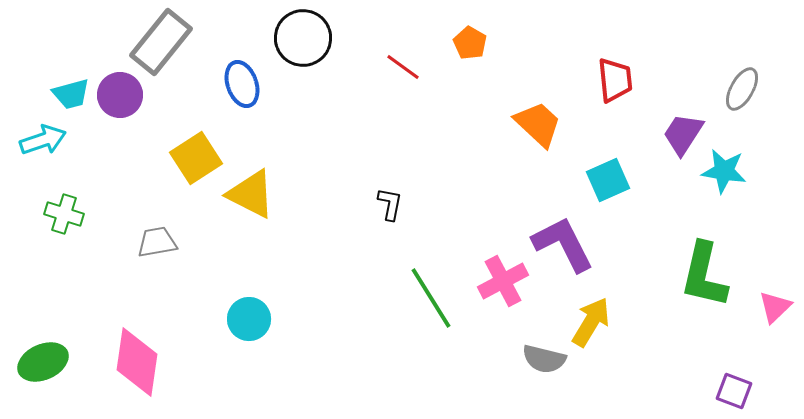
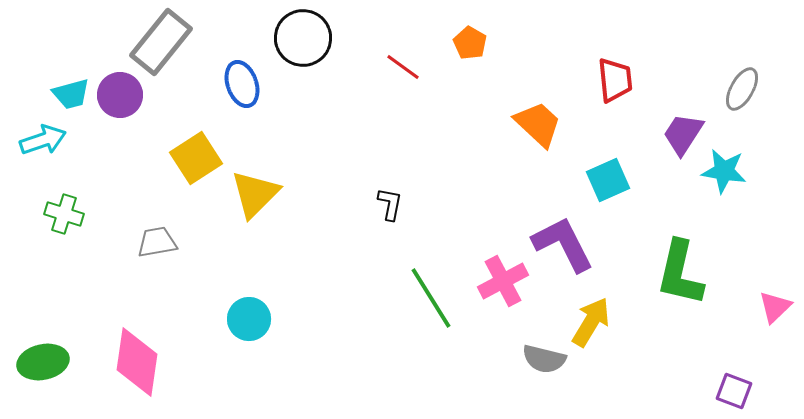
yellow triangle: moved 4 px right; rotated 48 degrees clockwise
green L-shape: moved 24 px left, 2 px up
green ellipse: rotated 12 degrees clockwise
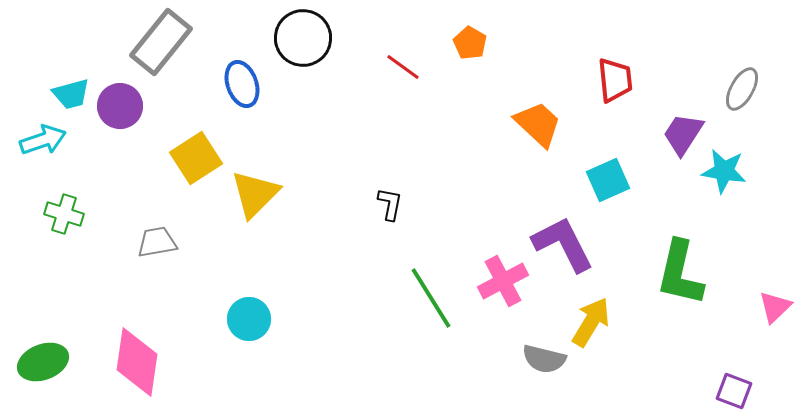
purple circle: moved 11 px down
green ellipse: rotated 9 degrees counterclockwise
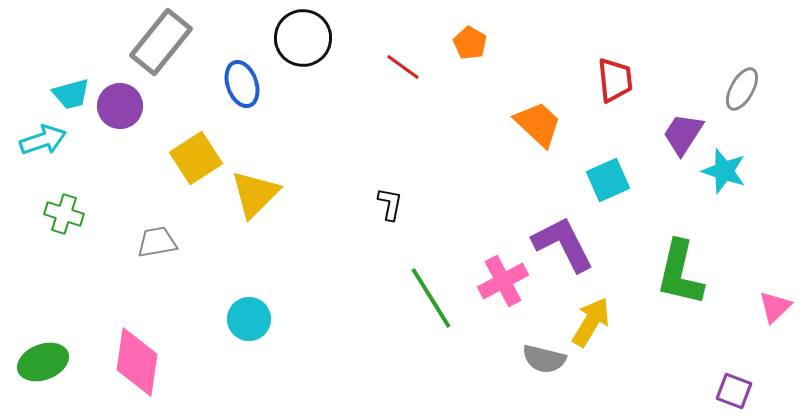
cyan star: rotated 9 degrees clockwise
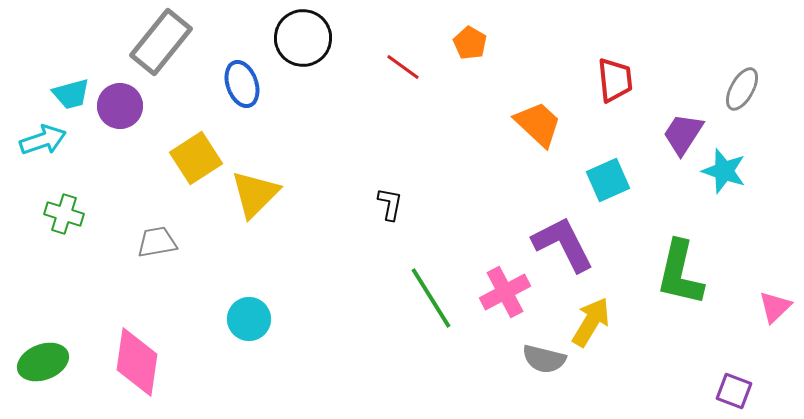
pink cross: moved 2 px right, 11 px down
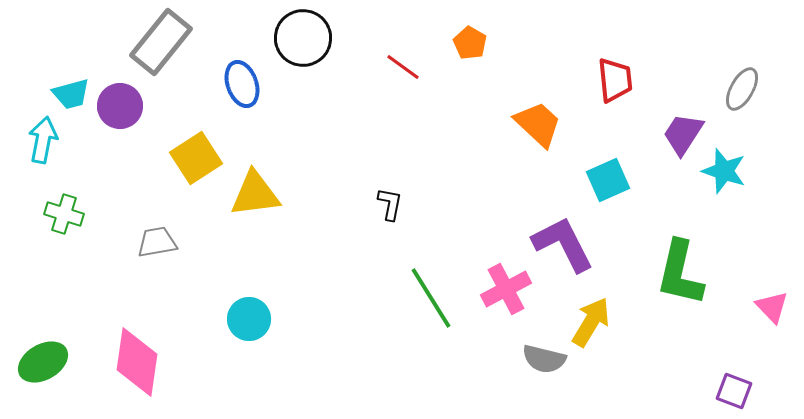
cyan arrow: rotated 60 degrees counterclockwise
yellow triangle: rotated 38 degrees clockwise
pink cross: moved 1 px right, 3 px up
pink triangle: moved 3 px left; rotated 30 degrees counterclockwise
green ellipse: rotated 9 degrees counterclockwise
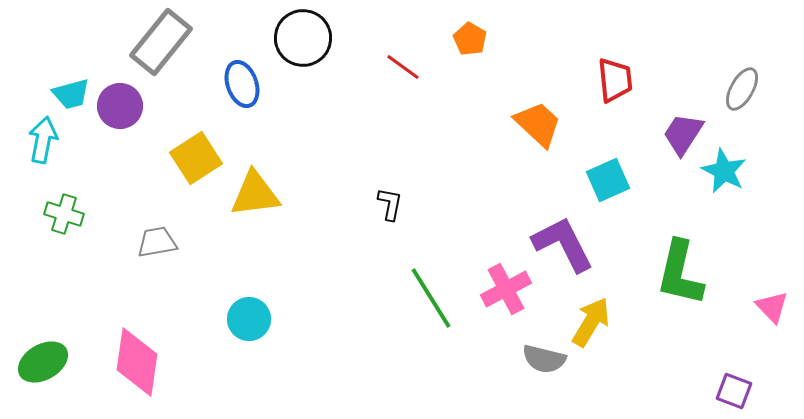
orange pentagon: moved 4 px up
cyan star: rotated 9 degrees clockwise
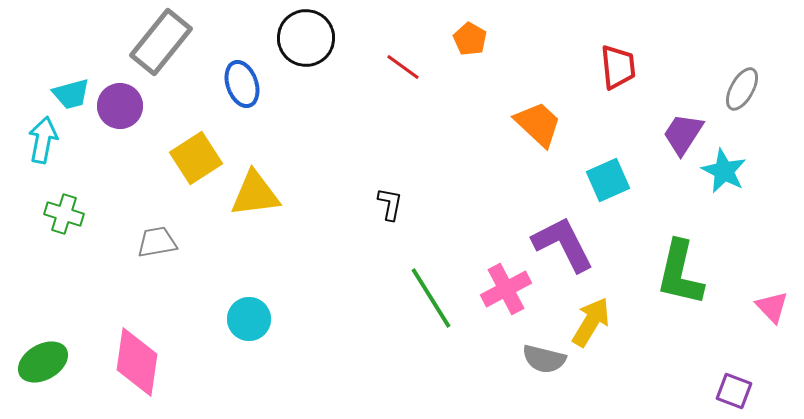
black circle: moved 3 px right
red trapezoid: moved 3 px right, 13 px up
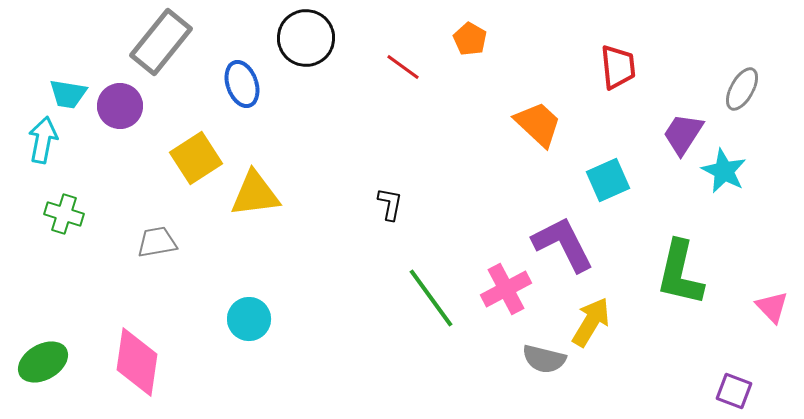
cyan trapezoid: moved 3 px left; rotated 24 degrees clockwise
green line: rotated 4 degrees counterclockwise
